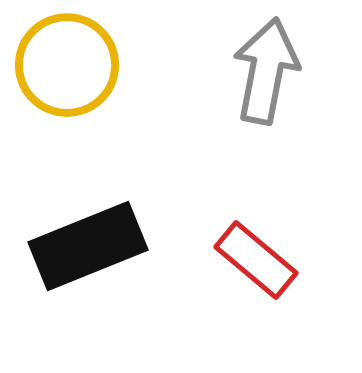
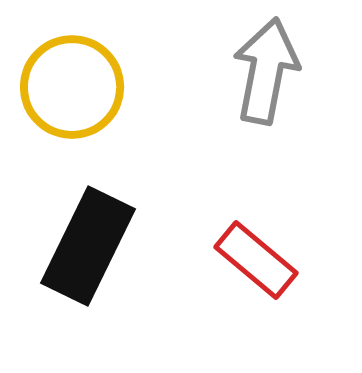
yellow circle: moved 5 px right, 22 px down
black rectangle: rotated 42 degrees counterclockwise
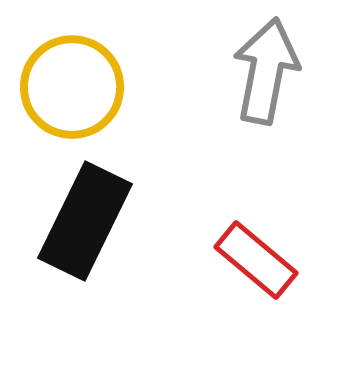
black rectangle: moved 3 px left, 25 px up
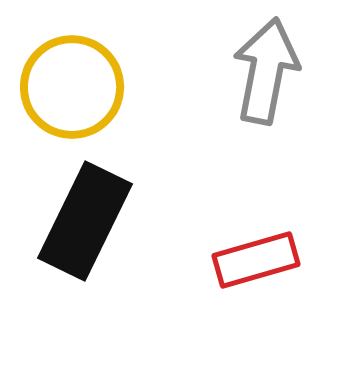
red rectangle: rotated 56 degrees counterclockwise
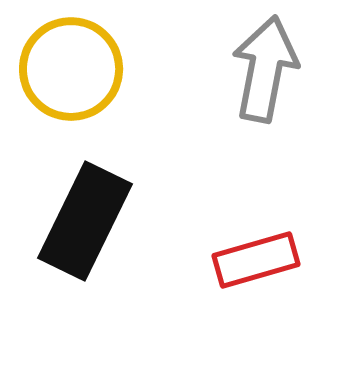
gray arrow: moved 1 px left, 2 px up
yellow circle: moved 1 px left, 18 px up
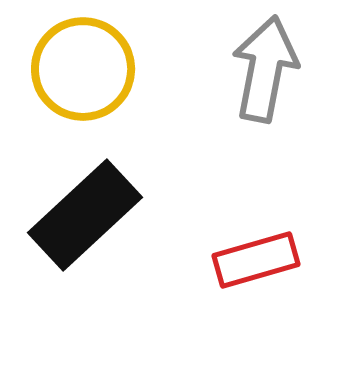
yellow circle: moved 12 px right
black rectangle: moved 6 px up; rotated 21 degrees clockwise
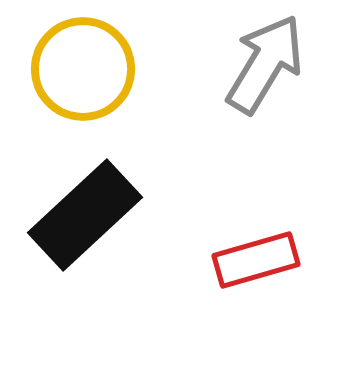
gray arrow: moved 5 px up; rotated 20 degrees clockwise
